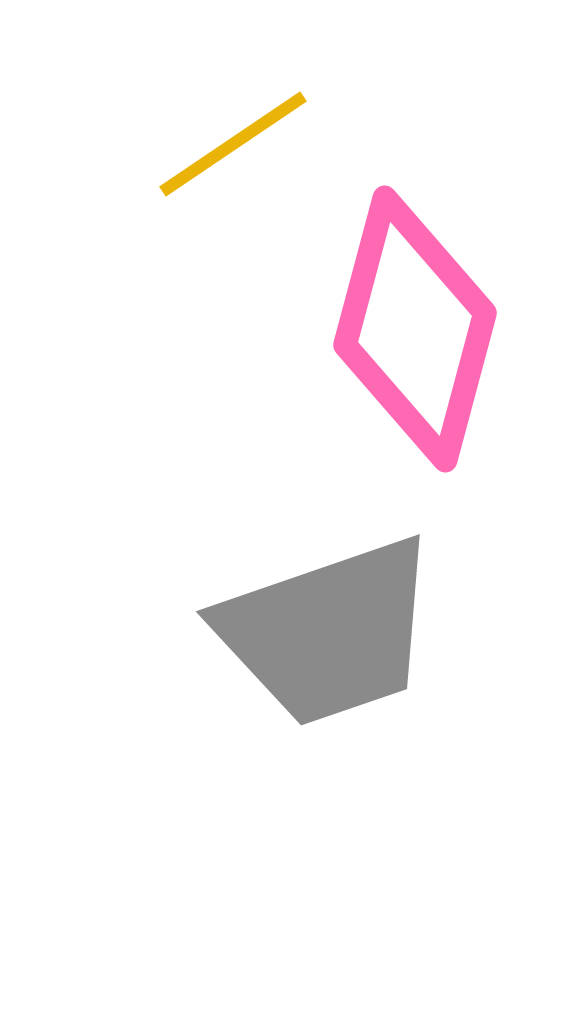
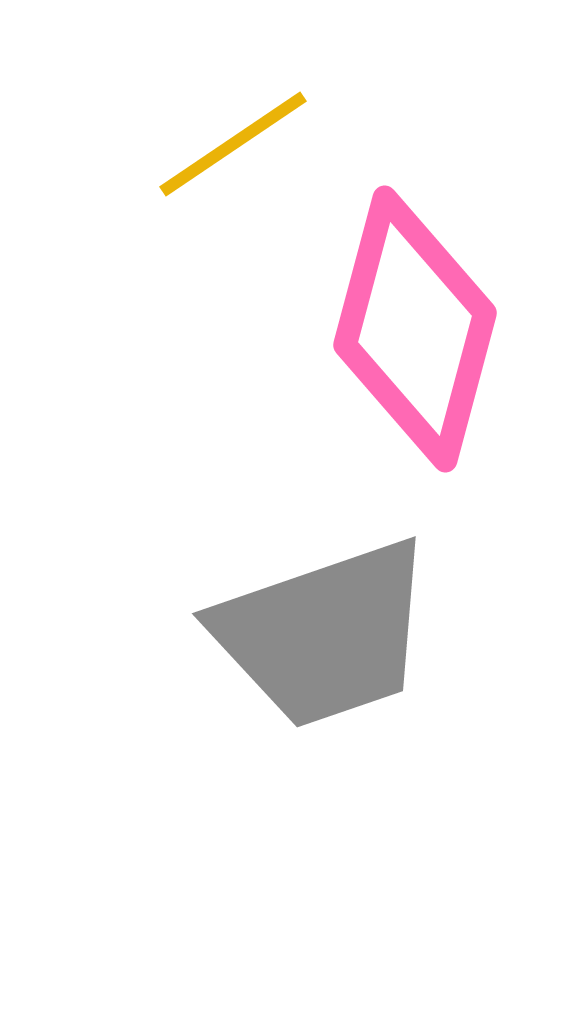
gray trapezoid: moved 4 px left, 2 px down
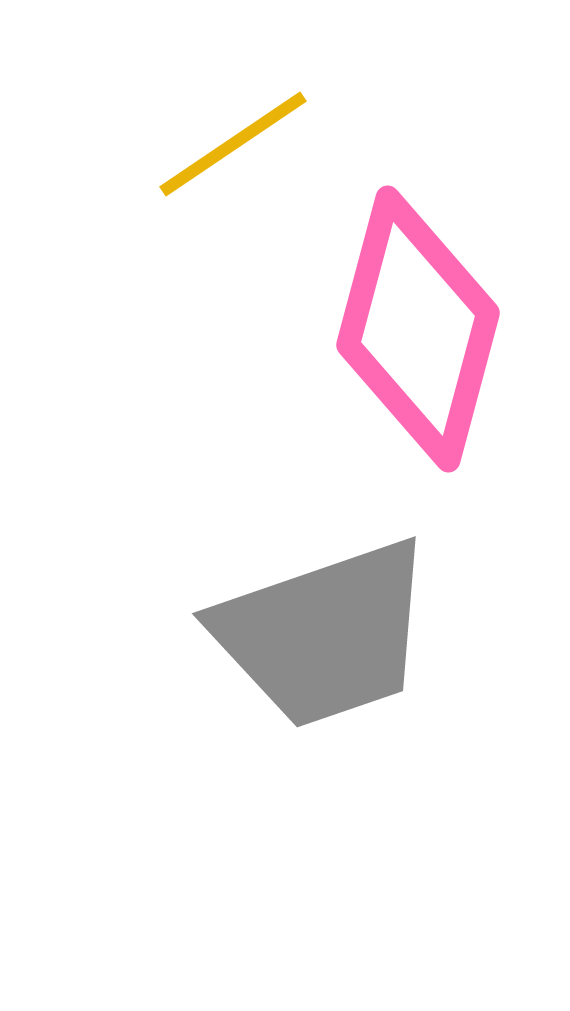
pink diamond: moved 3 px right
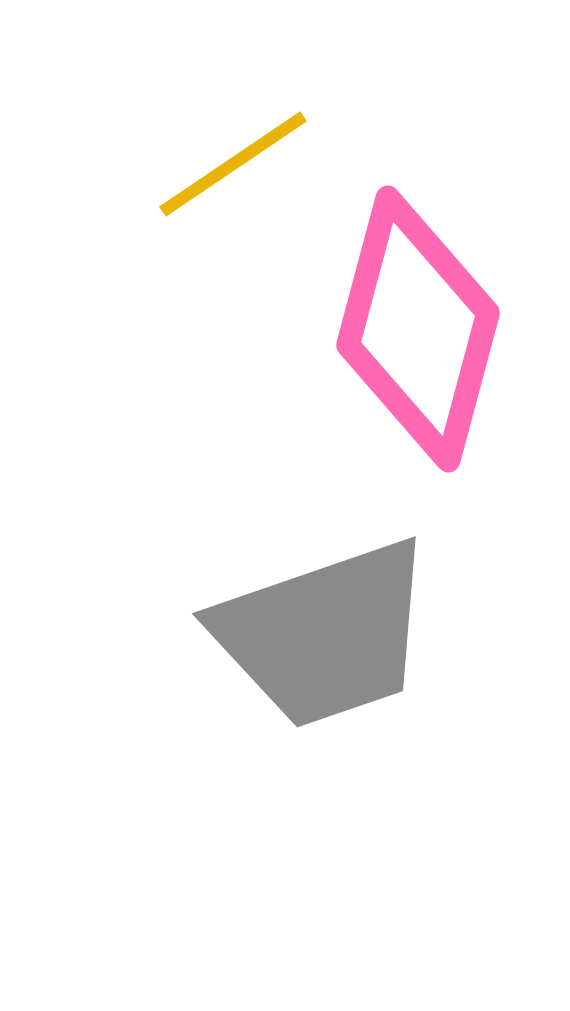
yellow line: moved 20 px down
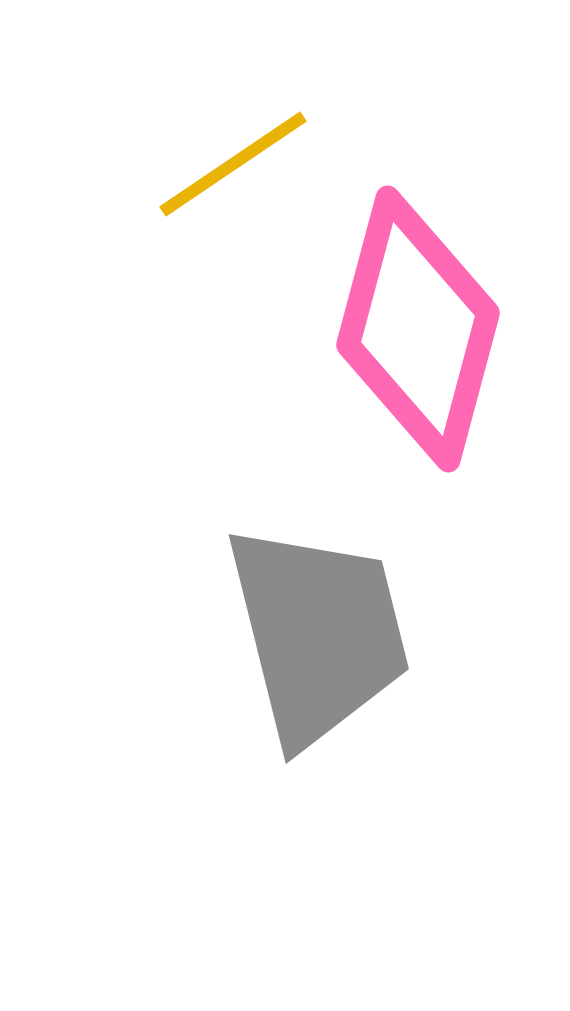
gray trapezoid: moved 6 px left; rotated 85 degrees counterclockwise
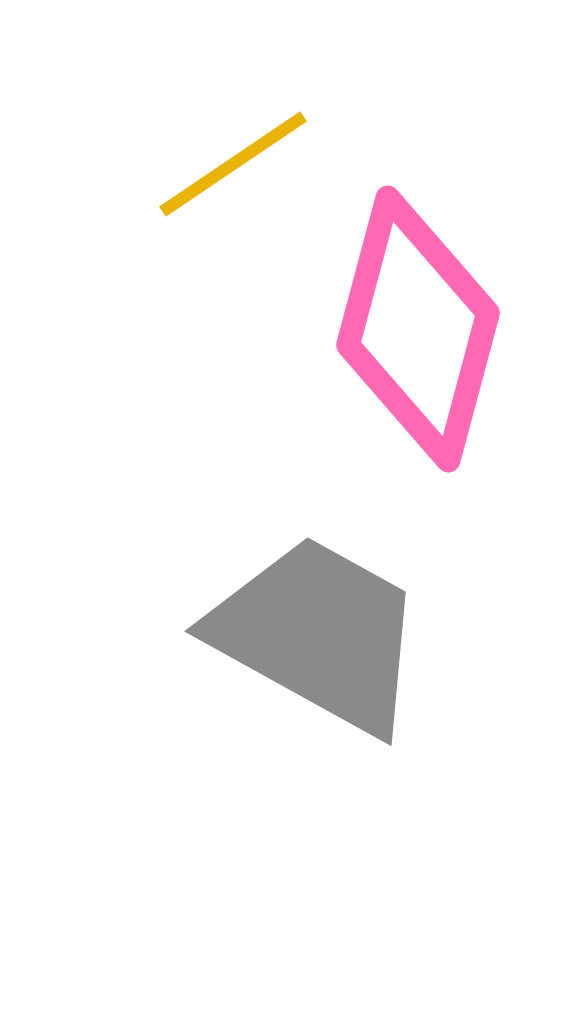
gray trapezoid: rotated 47 degrees counterclockwise
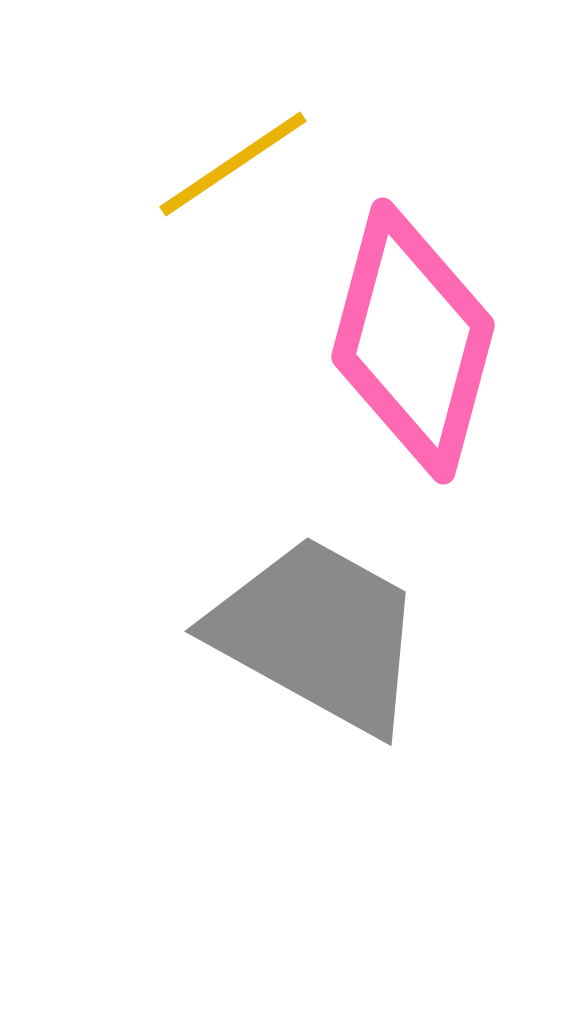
pink diamond: moved 5 px left, 12 px down
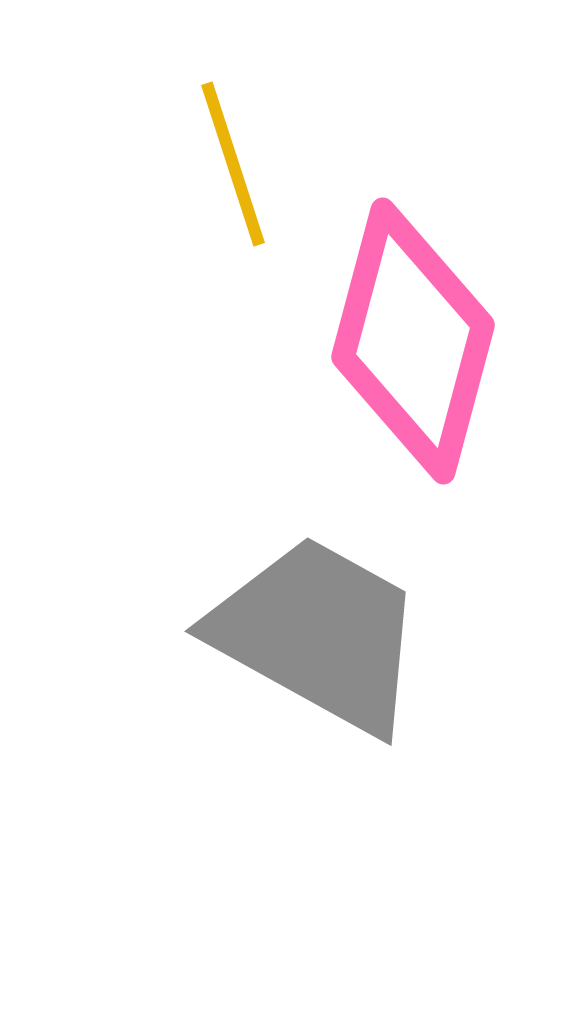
yellow line: rotated 74 degrees counterclockwise
